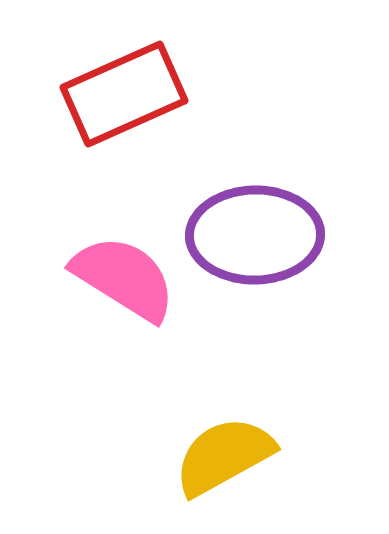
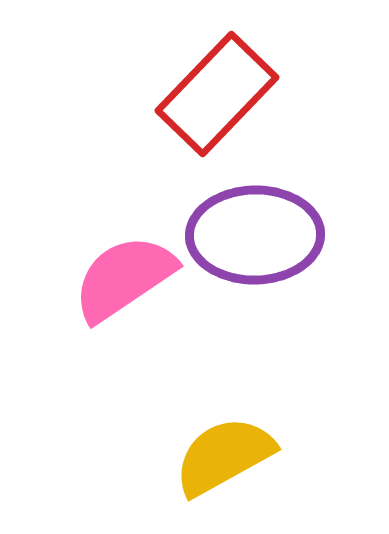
red rectangle: moved 93 px right; rotated 22 degrees counterclockwise
pink semicircle: rotated 66 degrees counterclockwise
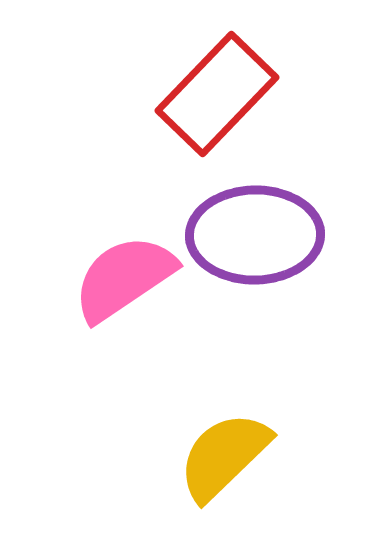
yellow semicircle: rotated 15 degrees counterclockwise
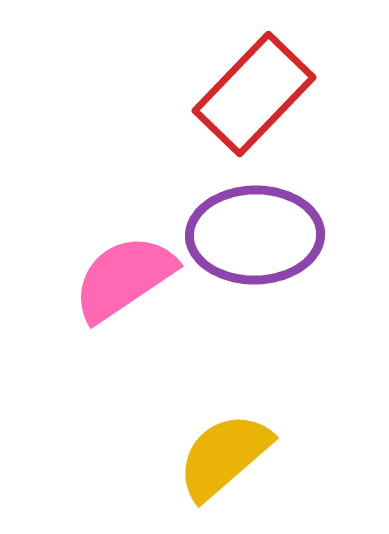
red rectangle: moved 37 px right
yellow semicircle: rotated 3 degrees clockwise
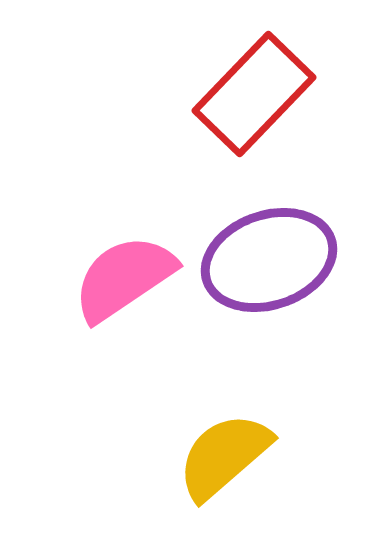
purple ellipse: moved 14 px right, 25 px down; rotated 18 degrees counterclockwise
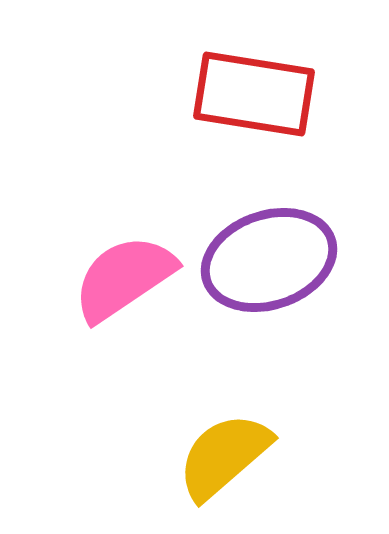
red rectangle: rotated 55 degrees clockwise
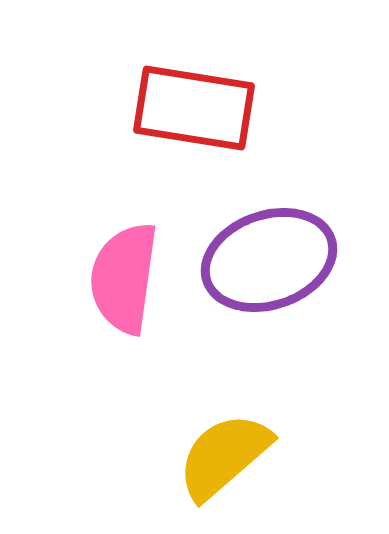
red rectangle: moved 60 px left, 14 px down
pink semicircle: rotated 48 degrees counterclockwise
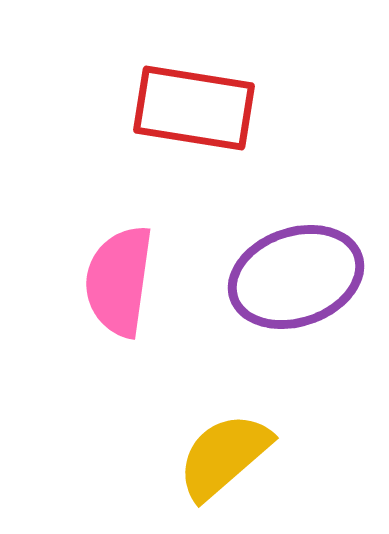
purple ellipse: moved 27 px right, 17 px down
pink semicircle: moved 5 px left, 3 px down
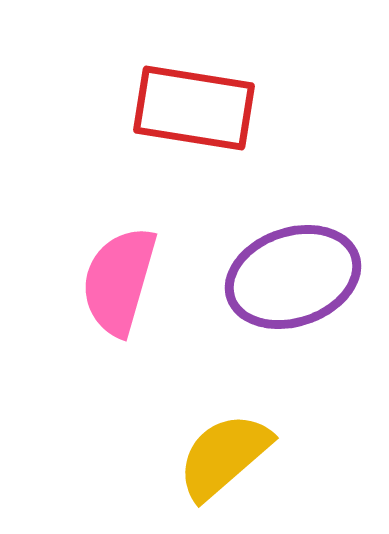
purple ellipse: moved 3 px left
pink semicircle: rotated 8 degrees clockwise
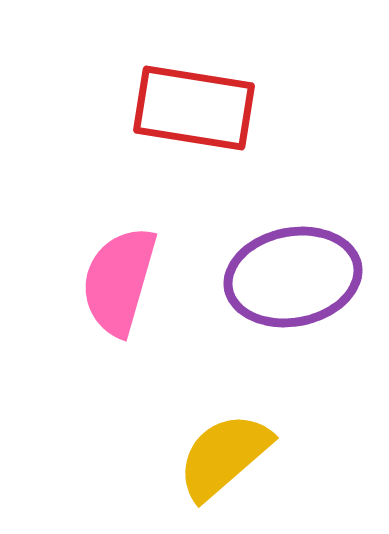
purple ellipse: rotated 8 degrees clockwise
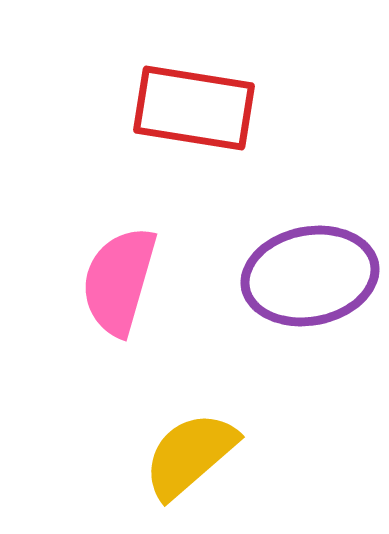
purple ellipse: moved 17 px right, 1 px up
yellow semicircle: moved 34 px left, 1 px up
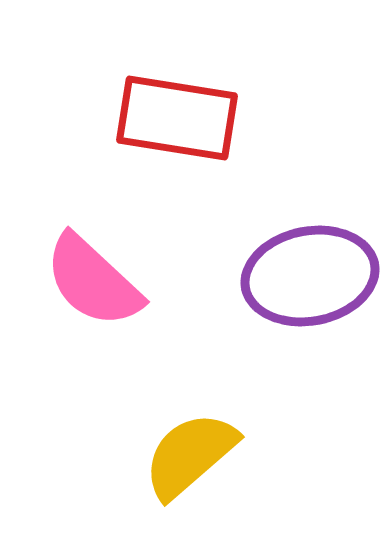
red rectangle: moved 17 px left, 10 px down
pink semicircle: moved 26 px left; rotated 63 degrees counterclockwise
